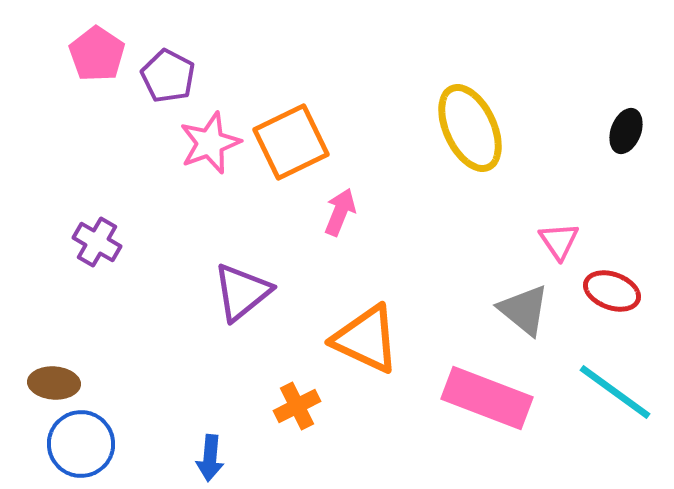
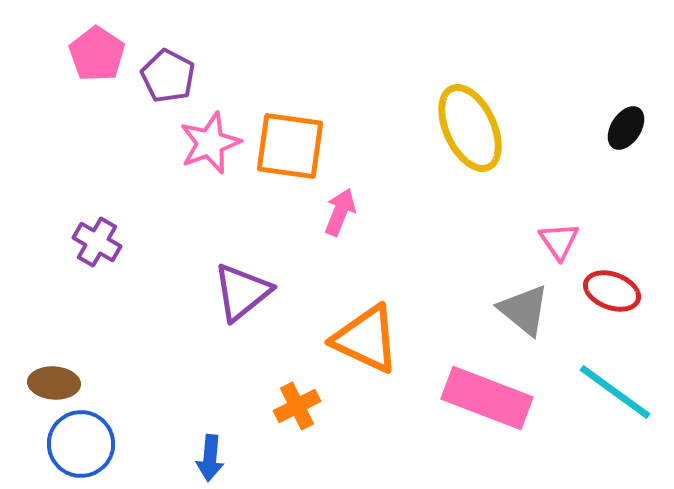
black ellipse: moved 3 px up; rotated 12 degrees clockwise
orange square: moved 1 px left, 4 px down; rotated 34 degrees clockwise
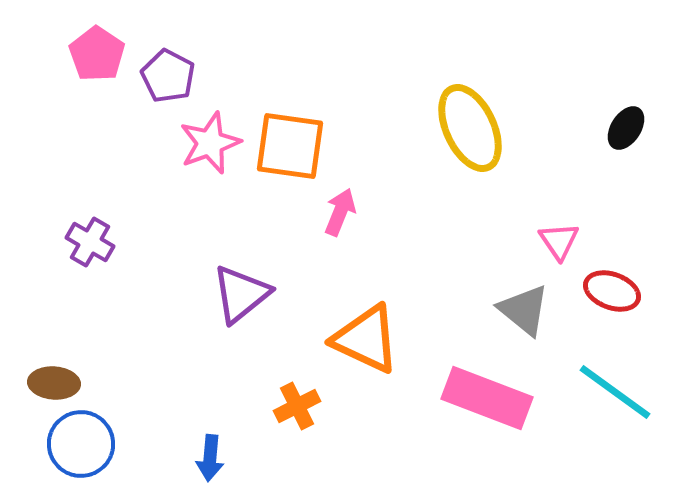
purple cross: moved 7 px left
purple triangle: moved 1 px left, 2 px down
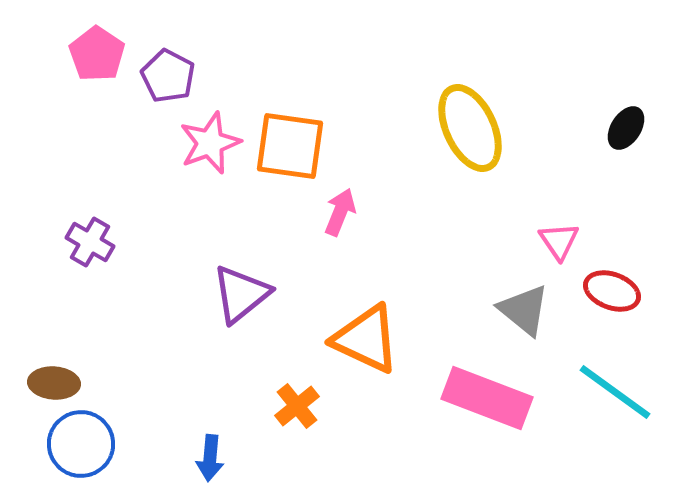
orange cross: rotated 12 degrees counterclockwise
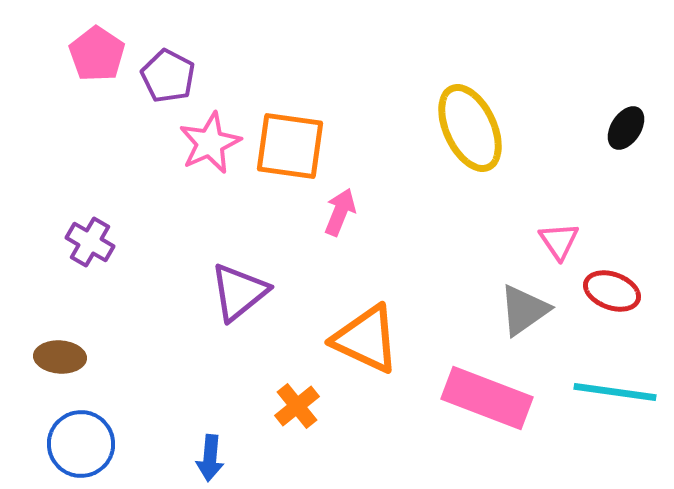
pink star: rotated 4 degrees counterclockwise
purple triangle: moved 2 px left, 2 px up
gray triangle: rotated 46 degrees clockwise
brown ellipse: moved 6 px right, 26 px up
cyan line: rotated 28 degrees counterclockwise
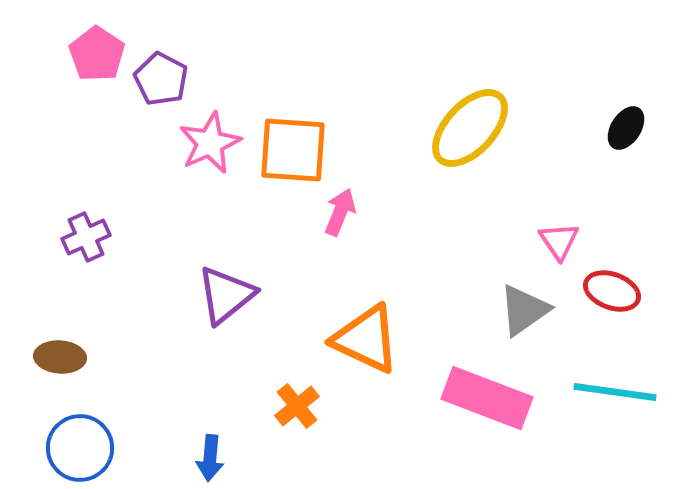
purple pentagon: moved 7 px left, 3 px down
yellow ellipse: rotated 68 degrees clockwise
orange square: moved 3 px right, 4 px down; rotated 4 degrees counterclockwise
purple cross: moved 4 px left, 5 px up; rotated 36 degrees clockwise
purple triangle: moved 13 px left, 3 px down
blue circle: moved 1 px left, 4 px down
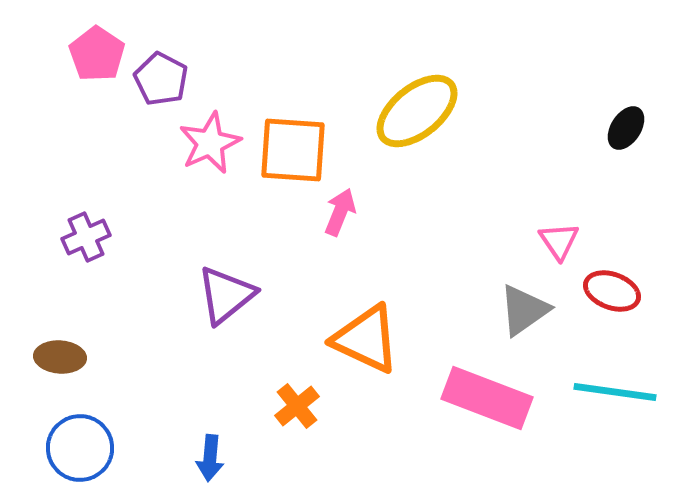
yellow ellipse: moved 53 px left, 17 px up; rotated 8 degrees clockwise
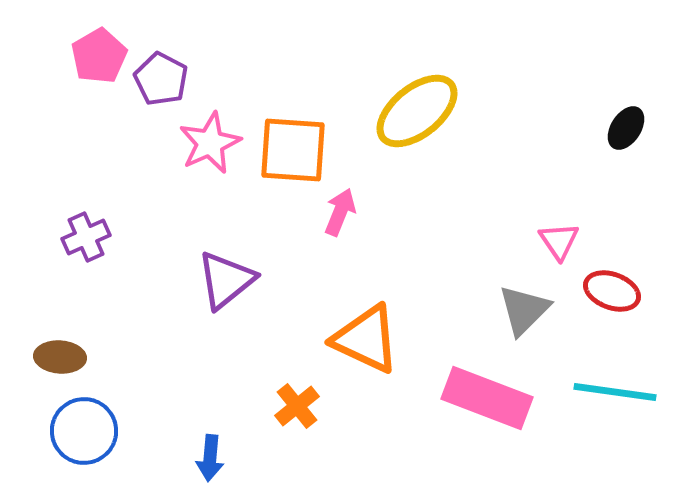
pink pentagon: moved 2 px right, 2 px down; rotated 8 degrees clockwise
purple triangle: moved 15 px up
gray triangle: rotated 10 degrees counterclockwise
blue circle: moved 4 px right, 17 px up
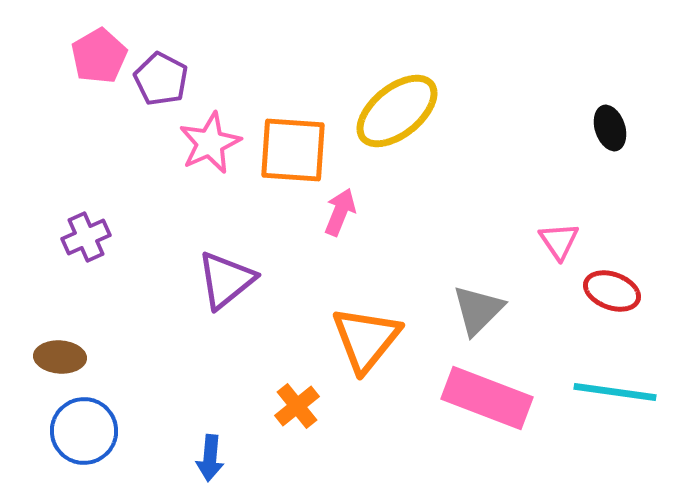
yellow ellipse: moved 20 px left
black ellipse: moved 16 px left; rotated 51 degrees counterclockwise
gray triangle: moved 46 px left
orange triangle: rotated 44 degrees clockwise
